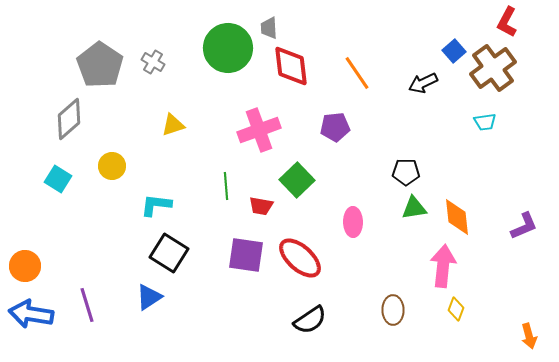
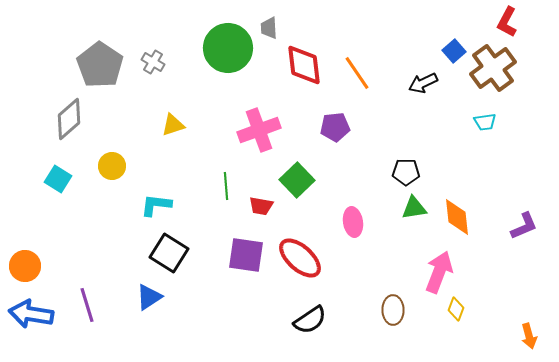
red diamond: moved 13 px right, 1 px up
pink ellipse: rotated 8 degrees counterclockwise
pink arrow: moved 4 px left, 6 px down; rotated 15 degrees clockwise
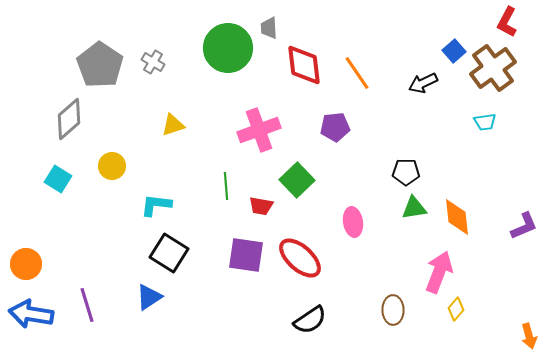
orange circle: moved 1 px right, 2 px up
yellow diamond: rotated 20 degrees clockwise
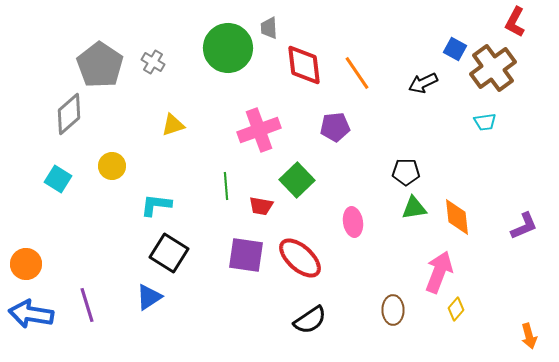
red L-shape: moved 8 px right
blue square: moved 1 px right, 2 px up; rotated 20 degrees counterclockwise
gray diamond: moved 5 px up
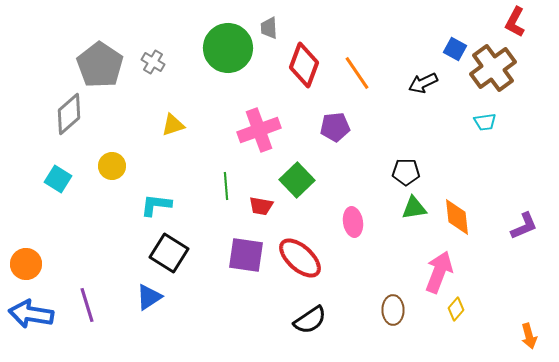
red diamond: rotated 27 degrees clockwise
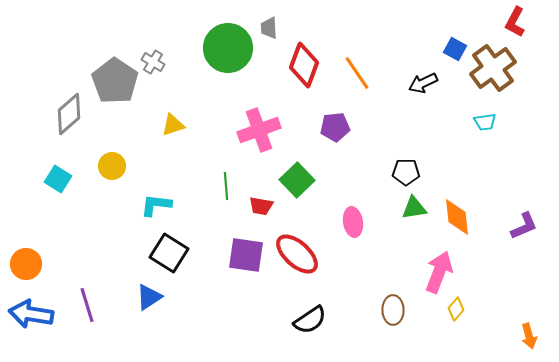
gray pentagon: moved 15 px right, 16 px down
red ellipse: moved 3 px left, 4 px up
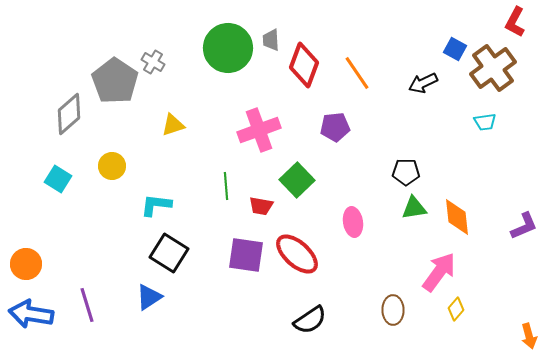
gray trapezoid: moved 2 px right, 12 px down
pink arrow: rotated 15 degrees clockwise
